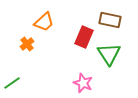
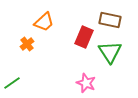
green triangle: moved 1 px right, 2 px up
pink star: moved 3 px right
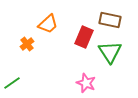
orange trapezoid: moved 4 px right, 2 px down
